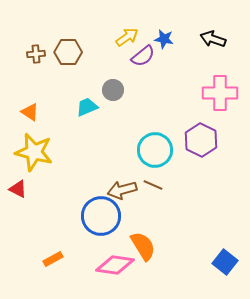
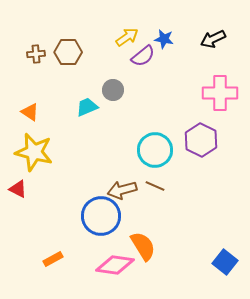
black arrow: rotated 45 degrees counterclockwise
brown line: moved 2 px right, 1 px down
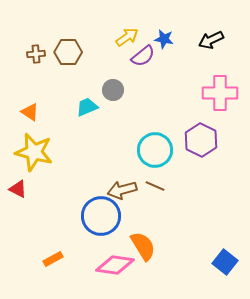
black arrow: moved 2 px left, 1 px down
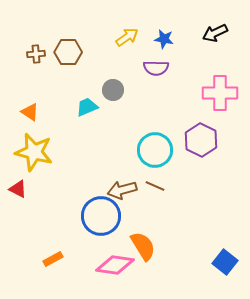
black arrow: moved 4 px right, 7 px up
purple semicircle: moved 13 px right, 12 px down; rotated 40 degrees clockwise
